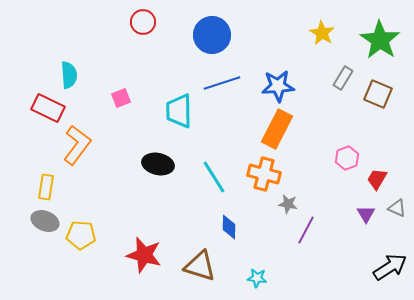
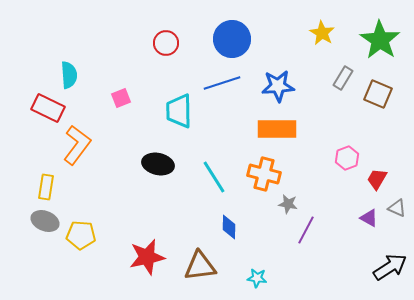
red circle: moved 23 px right, 21 px down
blue circle: moved 20 px right, 4 px down
orange rectangle: rotated 63 degrees clockwise
purple triangle: moved 3 px right, 4 px down; rotated 30 degrees counterclockwise
red star: moved 3 px right, 2 px down; rotated 27 degrees counterclockwise
brown triangle: rotated 24 degrees counterclockwise
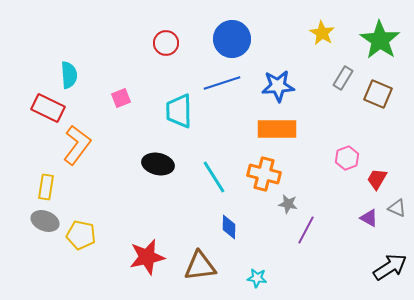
yellow pentagon: rotated 8 degrees clockwise
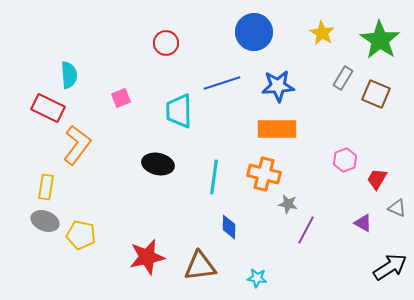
blue circle: moved 22 px right, 7 px up
brown square: moved 2 px left
pink hexagon: moved 2 px left, 2 px down
cyan line: rotated 40 degrees clockwise
purple triangle: moved 6 px left, 5 px down
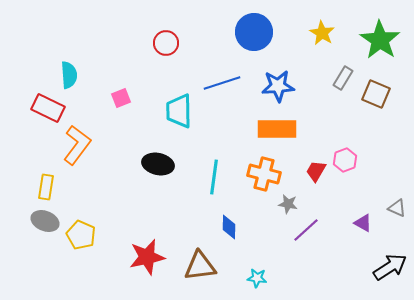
red trapezoid: moved 61 px left, 8 px up
purple line: rotated 20 degrees clockwise
yellow pentagon: rotated 12 degrees clockwise
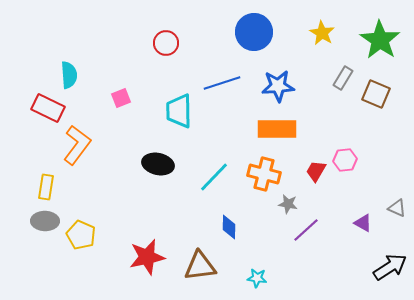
pink hexagon: rotated 15 degrees clockwise
cyan line: rotated 36 degrees clockwise
gray ellipse: rotated 20 degrees counterclockwise
